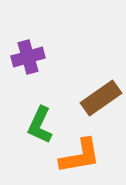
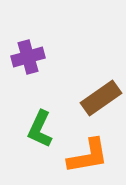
green L-shape: moved 4 px down
orange L-shape: moved 8 px right
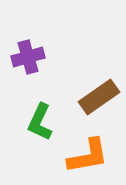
brown rectangle: moved 2 px left, 1 px up
green L-shape: moved 7 px up
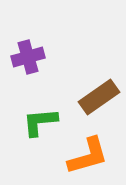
green L-shape: rotated 60 degrees clockwise
orange L-shape: rotated 6 degrees counterclockwise
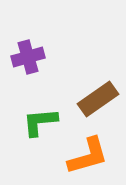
brown rectangle: moved 1 px left, 2 px down
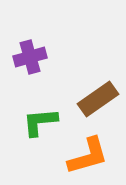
purple cross: moved 2 px right
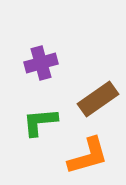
purple cross: moved 11 px right, 6 px down
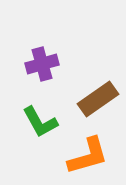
purple cross: moved 1 px right, 1 px down
green L-shape: rotated 114 degrees counterclockwise
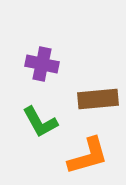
purple cross: rotated 28 degrees clockwise
brown rectangle: rotated 30 degrees clockwise
